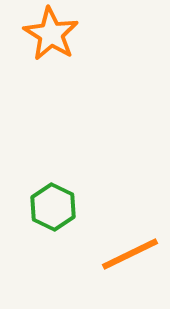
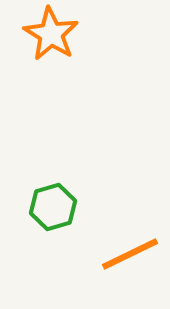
green hexagon: rotated 18 degrees clockwise
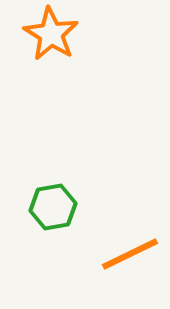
green hexagon: rotated 6 degrees clockwise
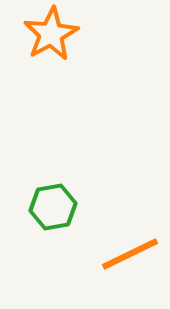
orange star: rotated 12 degrees clockwise
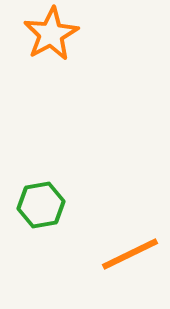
green hexagon: moved 12 px left, 2 px up
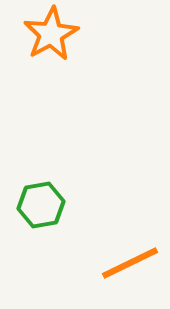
orange line: moved 9 px down
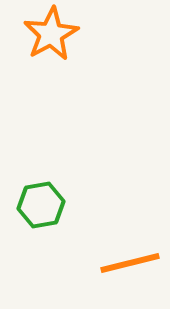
orange line: rotated 12 degrees clockwise
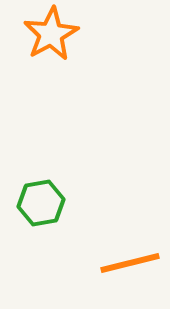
green hexagon: moved 2 px up
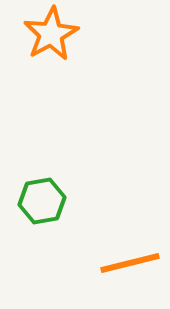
green hexagon: moved 1 px right, 2 px up
